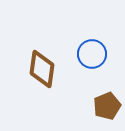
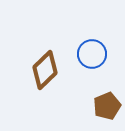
brown diamond: moved 3 px right, 1 px down; rotated 39 degrees clockwise
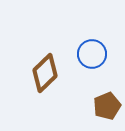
brown diamond: moved 3 px down
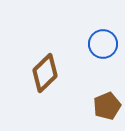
blue circle: moved 11 px right, 10 px up
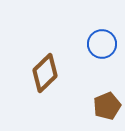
blue circle: moved 1 px left
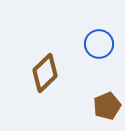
blue circle: moved 3 px left
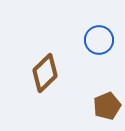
blue circle: moved 4 px up
